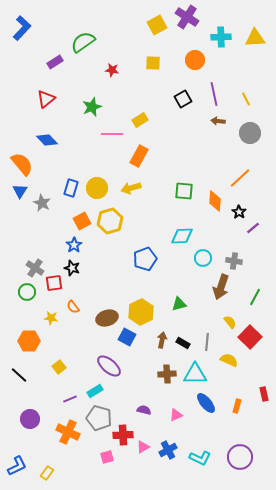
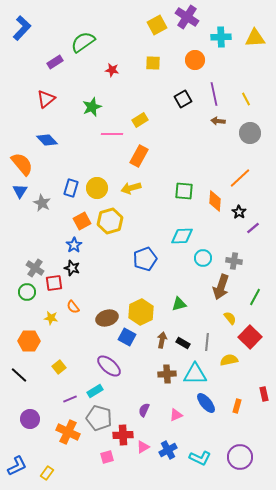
yellow semicircle at (230, 322): moved 4 px up
yellow semicircle at (229, 360): rotated 36 degrees counterclockwise
purple semicircle at (144, 410): rotated 80 degrees counterclockwise
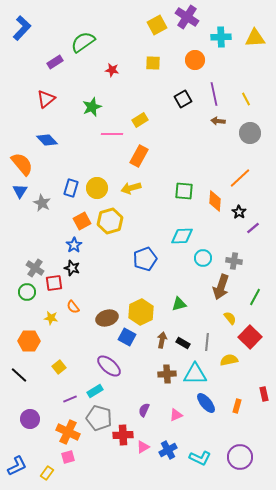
pink square at (107, 457): moved 39 px left
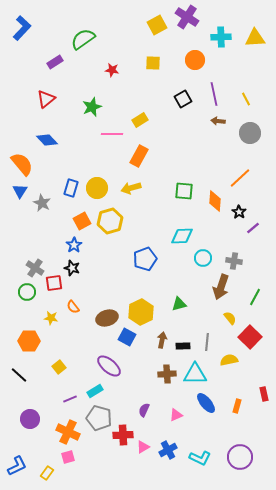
green semicircle at (83, 42): moved 3 px up
black rectangle at (183, 343): moved 3 px down; rotated 32 degrees counterclockwise
